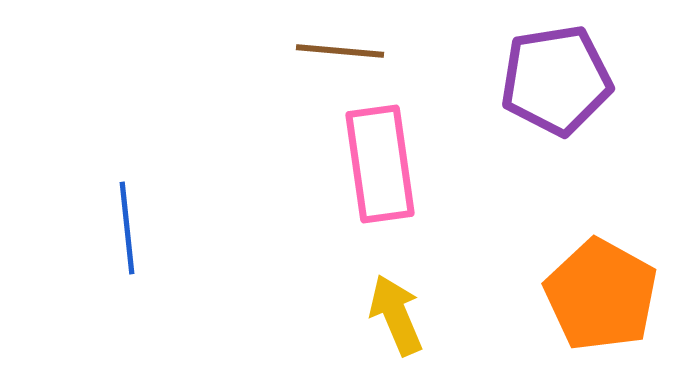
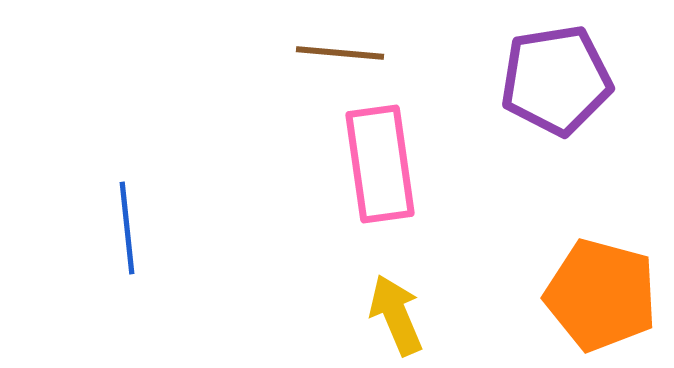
brown line: moved 2 px down
orange pentagon: rotated 14 degrees counterclockwise
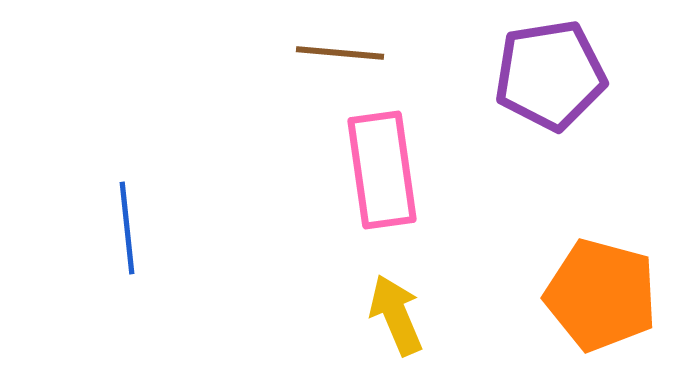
purple pentagon: moved 6 px left, 5 px up
pink rectangle: moved 2 px right, 6 px down
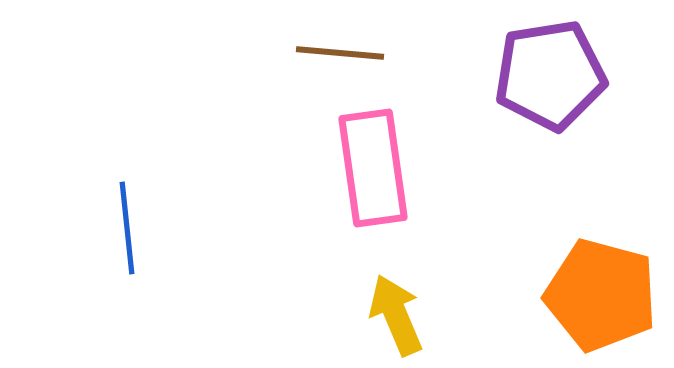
pink rectangle: moved 9 px left, 2 px up
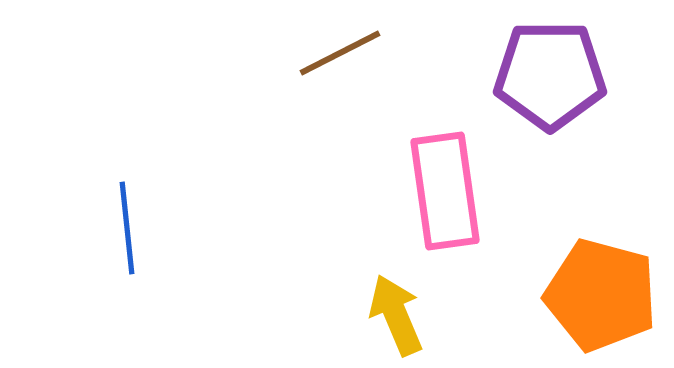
brown line: rotated 32 degrees counterclockwise
purple pentagon: rotated 9 degrees clockwise
pink rectangle: moved 72 px right, 23 px down
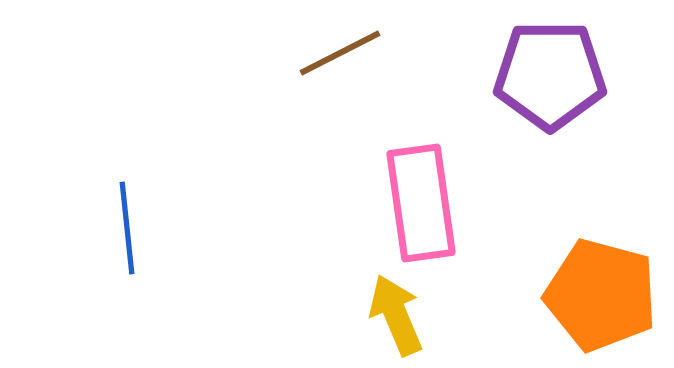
pink rectangle: moved 24 px left, 12 px down
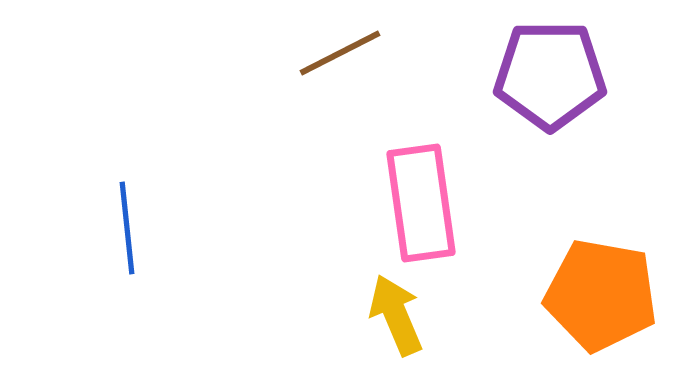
orange pentagon: rotated 5 degrees counterclockwise
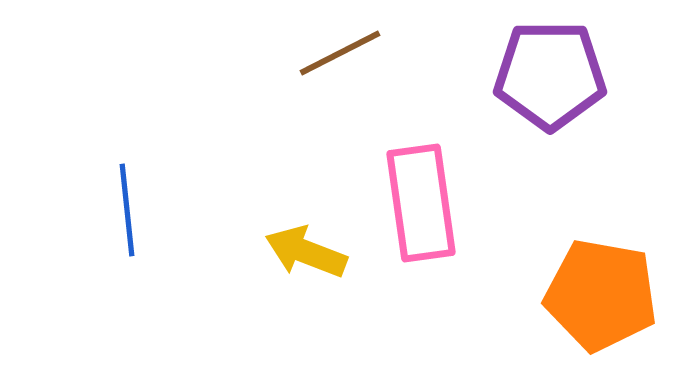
blue line: moved 18 px up
yellow arrow: moved 90 px left, 63 px up; rotated 46 degrees counterclockwise
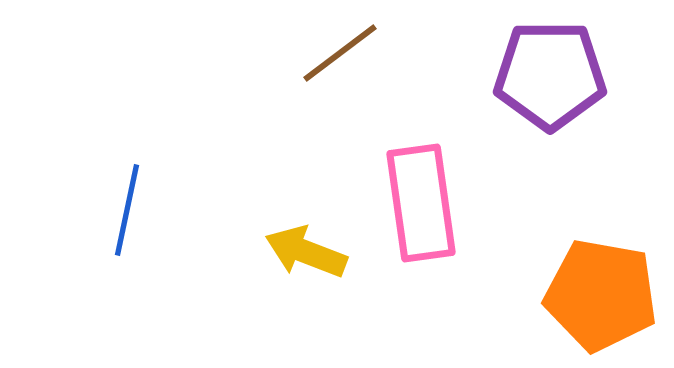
brown line: rotated 10 degrees counterclockwise
blue line: rotated 18 degrees clockwise
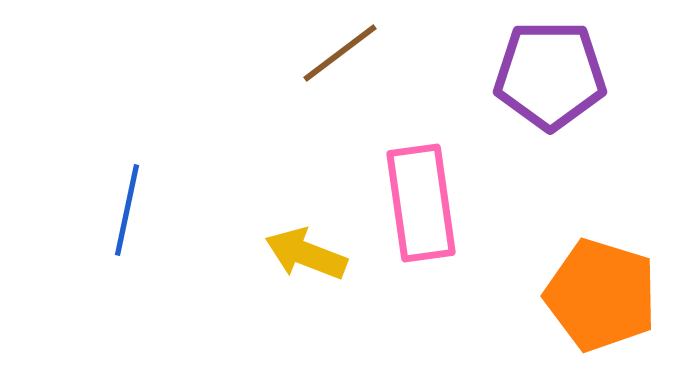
yellow arrow: moved 2 px down
orange pentagon: rotated 7 degrees clockwise
